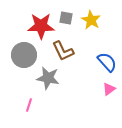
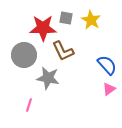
red star: moved 2 px right, 2 px down
blue semicircle: moved 3 px down
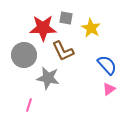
yellow star: moved 8 px down
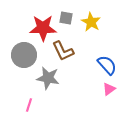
yellow star: moved 6 px up
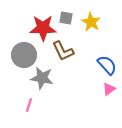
gray star: moved 6 px left
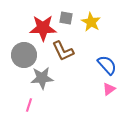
gray star: rotated 15 degrees counterclockwise
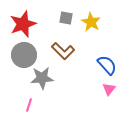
red star: moved 20 px left, 4 px up; rotated 20 degrees counterclockwise
brown L-shape: rotated 20 degrees counterclockwise
pink triangle: rotated 16 degrees counterclockwise
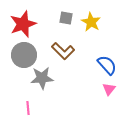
pink line: moved 1 px left, 3 px down; rotated 24 degrees counterclockwise
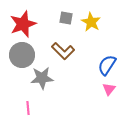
gray circle: moved 2 px left
blue semicircle: rotated 105 degrees counterclockwise
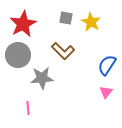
red star: rotated 8 degrees counterclockwise
gray circle: moved 4 px left
pink triangle: moved 3 px left, 3 px down
